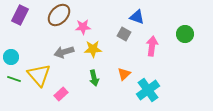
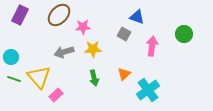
green circle: moved 1 px left
yellow triangle: moved 2 px down
pink rectangle: moved 5 px left, 1 px down
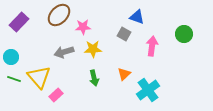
purple rectangle: moved 1 px left, 7 px down; rotated 18 degrees clockwise
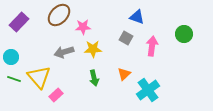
gray square: moved 2 px right, 4 px down
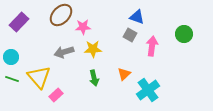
brown ellipse: moved 2 px right
gray square: moved 4 px right, 3 px up
green line: moved 2 px left
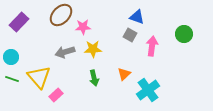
gray arrow: moved 1 px right
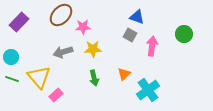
gray arrow: moved 2 px left
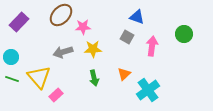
gray square: moved 3 px left, 2 px down
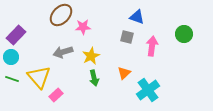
purple rectangle: moved 3 px left, 13 px down
gray square: rotated 16 degrees counterclockwise
yellow star: moved 2 px left, 7 px down; rotated 24 degrees counterclockwise
orange triangle: moved 1 px up
